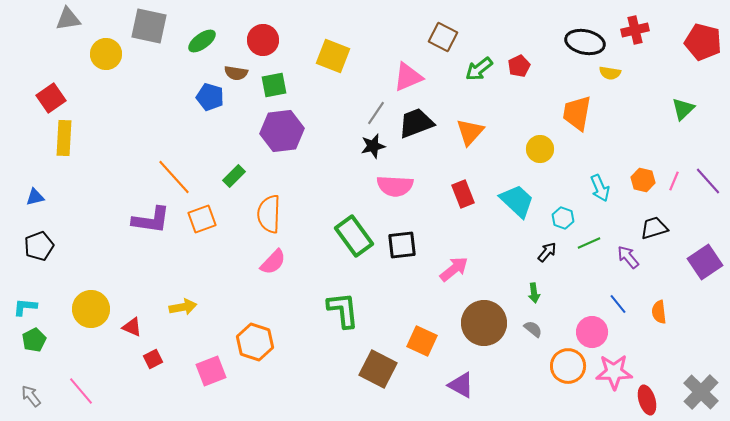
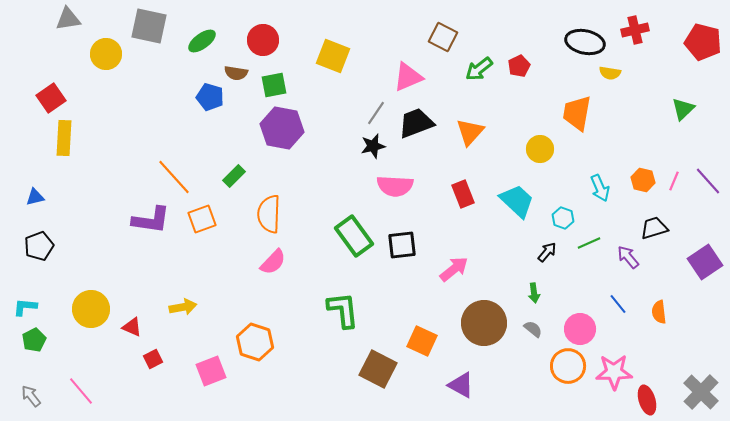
purple hexagon at (282, 131): moved 3 px up; rotated 18 degrees clockwise
pink circle at (592, 332): moved 12 px left, 3 px up
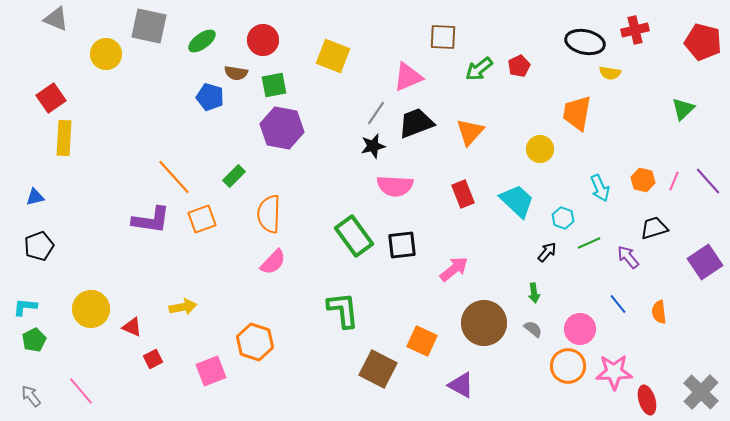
gray triangle at (68, 19): moved 12 px left; rotated 32 degrees clockwise
brown square at (443, 37): rotated 24 degrees counterclockwise
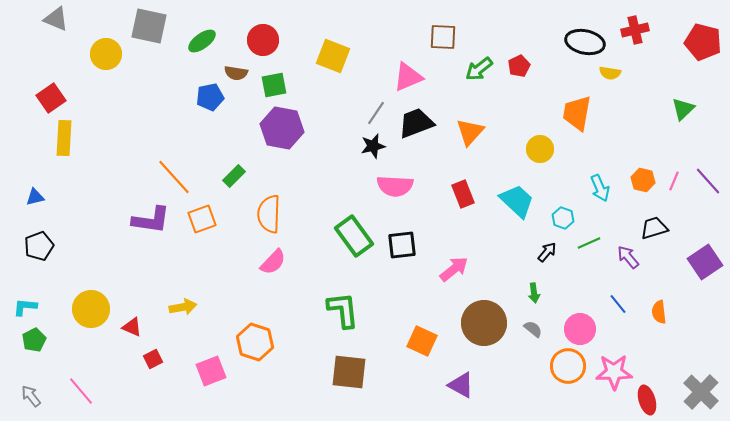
blue pentagon at (210, 97): rotated 28 degrees counterclockwise
brown square at (378, 369): moved 29 px left, 3 px down; rotated 21 degrees counterclockwise
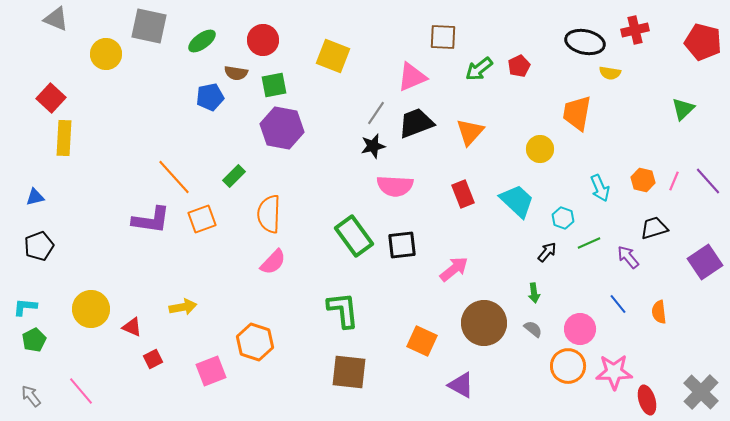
pink triangle at (408, 77): moved 4 px right
red square at (51, 98): rotated 12 degrees counterclockwise
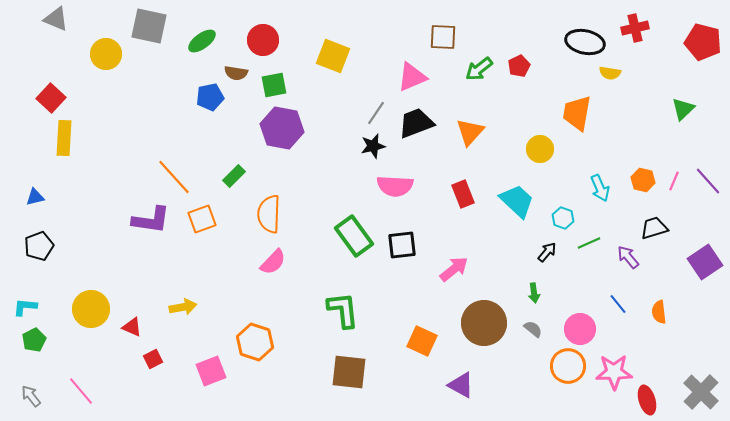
red cross at (635, 30): moved 2 px up
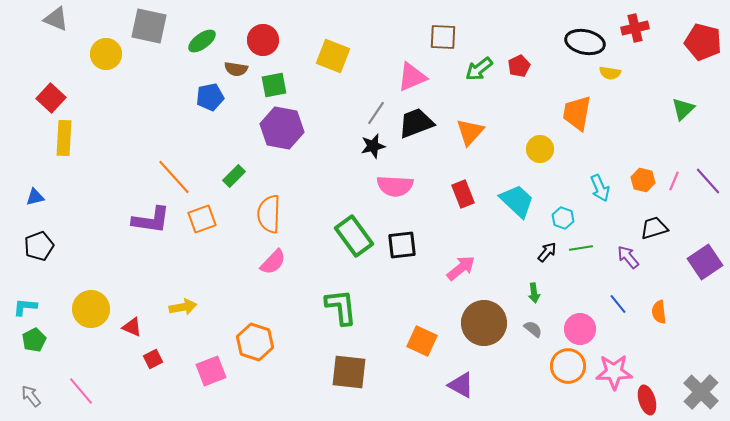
brown semicircle at (236, 73): moved 4 px up
green line at (589, 243): moved 8 px left, 5 px down; rotated 15 degrees clockwise
pink arrow at (454, 269): moved 7 px right, 1 px up
green L-shape at (343, 310): moved 2 px left, 3 px up
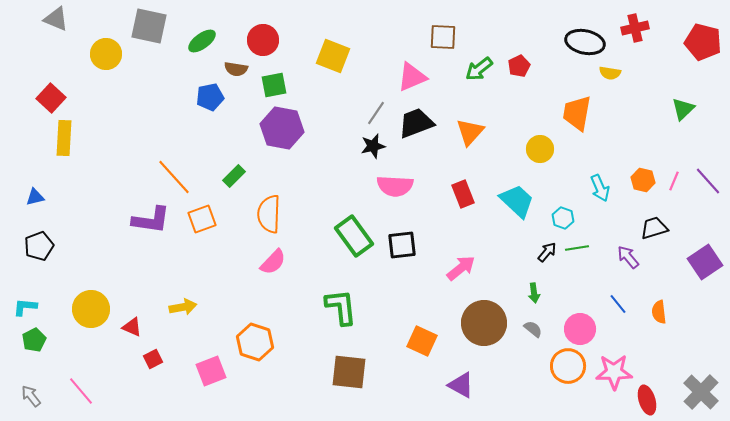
green line at (581, 248): moved 4 px left
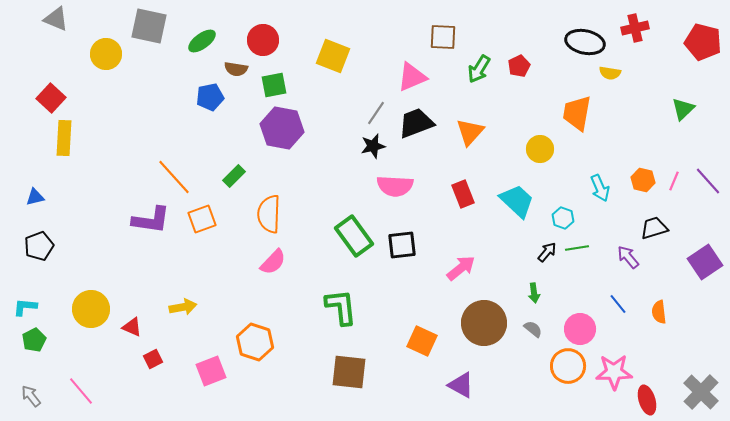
green arrow at (479, 69): rotated 20 degrees counterclockwise
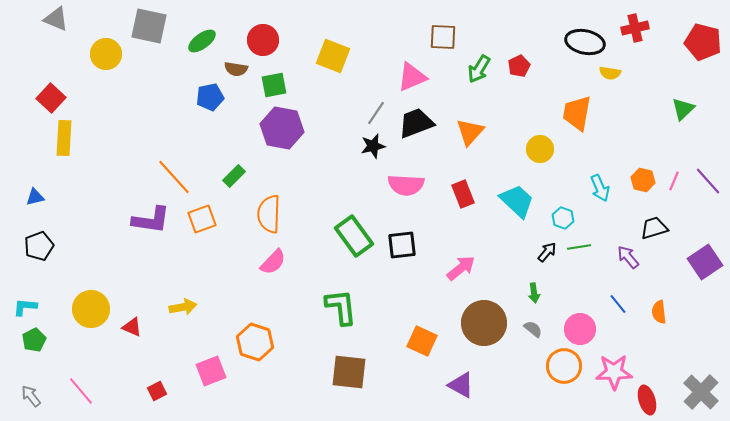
pink semicircle at (395, 186): moved 11 px right, 1 px up
green line at (577, 248): moved 2 px right, 1 px up
red square at (153, 359): moved 4 px right, 32 px down
orange circle at (568, 366): moved 4 px left
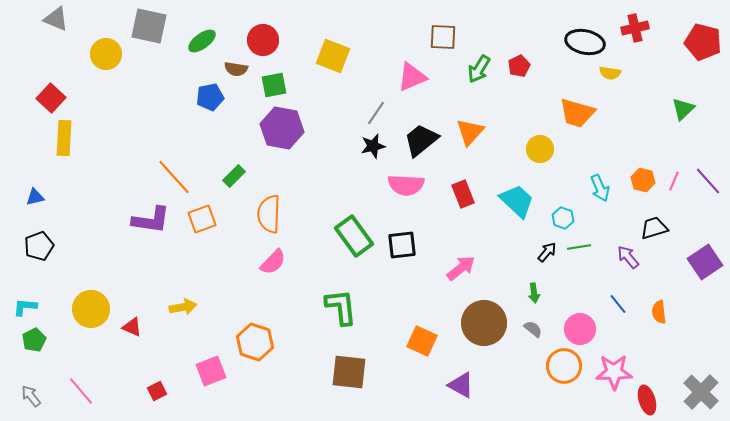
orange trapezoid at (577, 113): rotated 84 degrees counterclockwise
black trapezoid at (416, 123): moved 5 px right, 17 px down; rotated 18 degrees counterclockwise
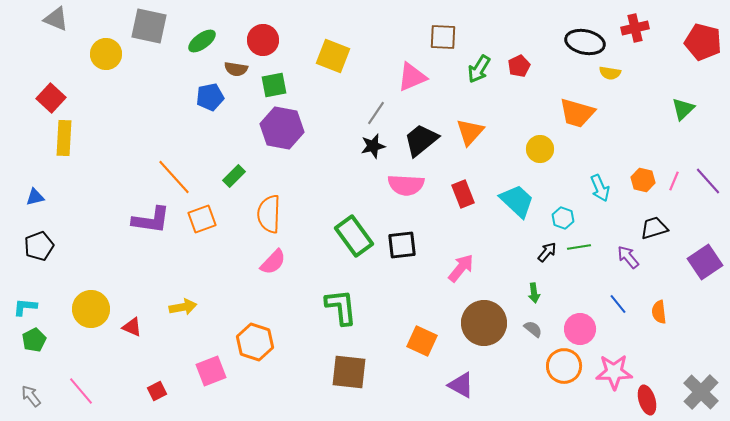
pink arrow at (461, 268): rotated 12 degrees counterclockwise
